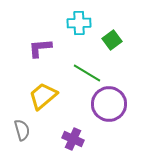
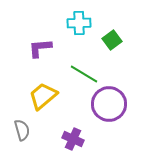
green line: moved 3 px left, 1 px down
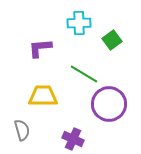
yellow trapezoid: rotated 40 degrees clockwise
